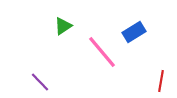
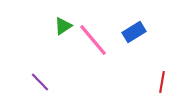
pink line: moved 9 px left, 12 px up
red line: moved 1 px right, 1 px down
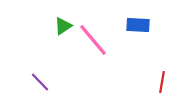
blue rectangle: moved 4 px right, 7 px up; rotated 35 degrees clockwise
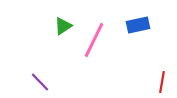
blue rectangle: rotated 15 degrees counterclockwise
pink line: moved 1 px right; rotated 66 degrees clockwise
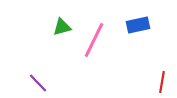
green triangle: moved 1 px left, 1 px down; rotated 18 degrees clockwise
purple line: moved 2 px left, 1 px down
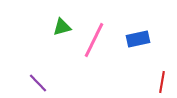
blue rectangle: moved 14 px down
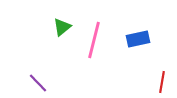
green triangle: rotated 24 degrees counterclockwise
pink line: rotated 12 degrees counterclockwise
